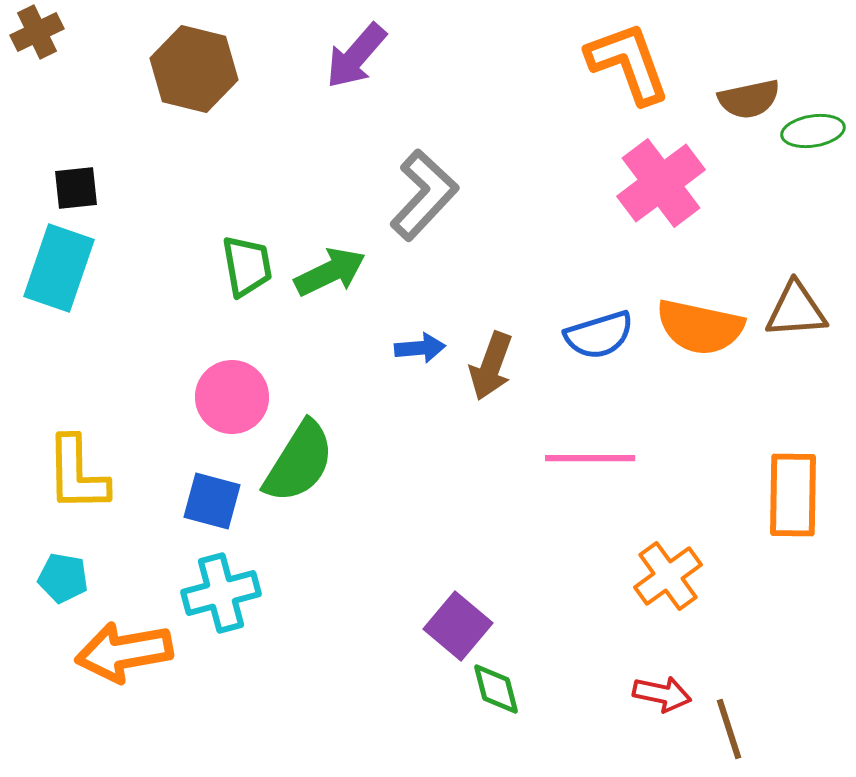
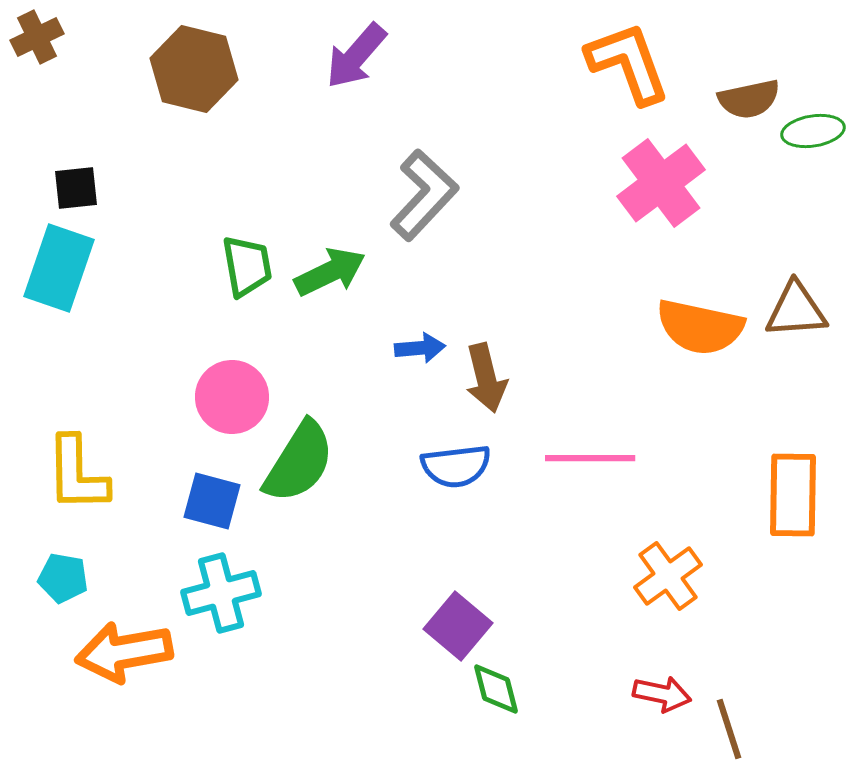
brown cross: moved 5 px down
blue semicircle: moved 143 px left, 131 px down; rotated 10 degrees clockwise
brown arrow: moved 5 px left, 12 px down; rotated 34 degrees counterclockwise
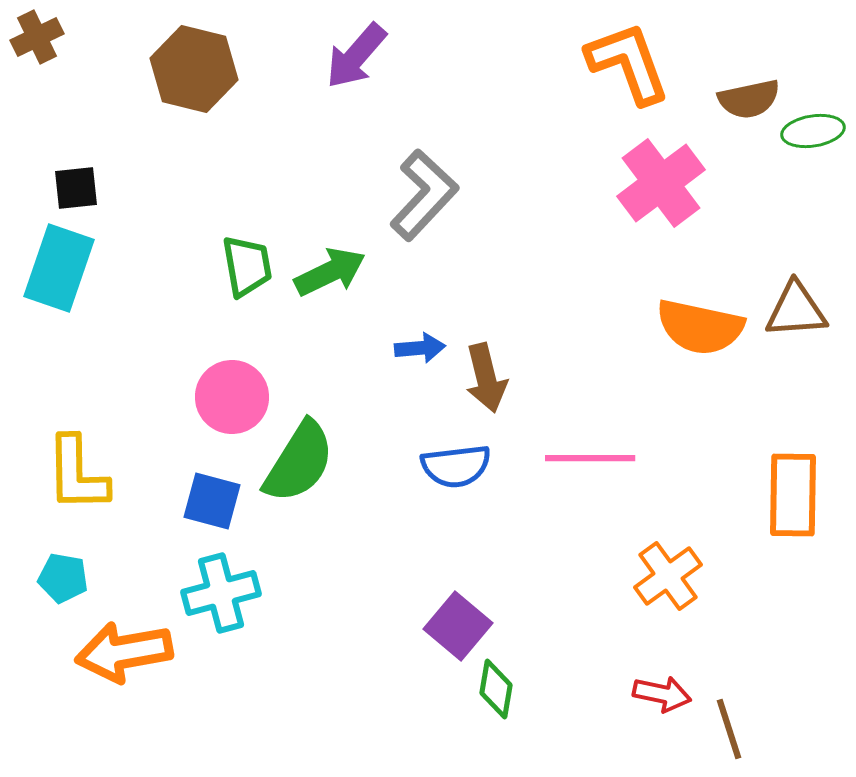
green diamond: rotated 24 degrees clockwise
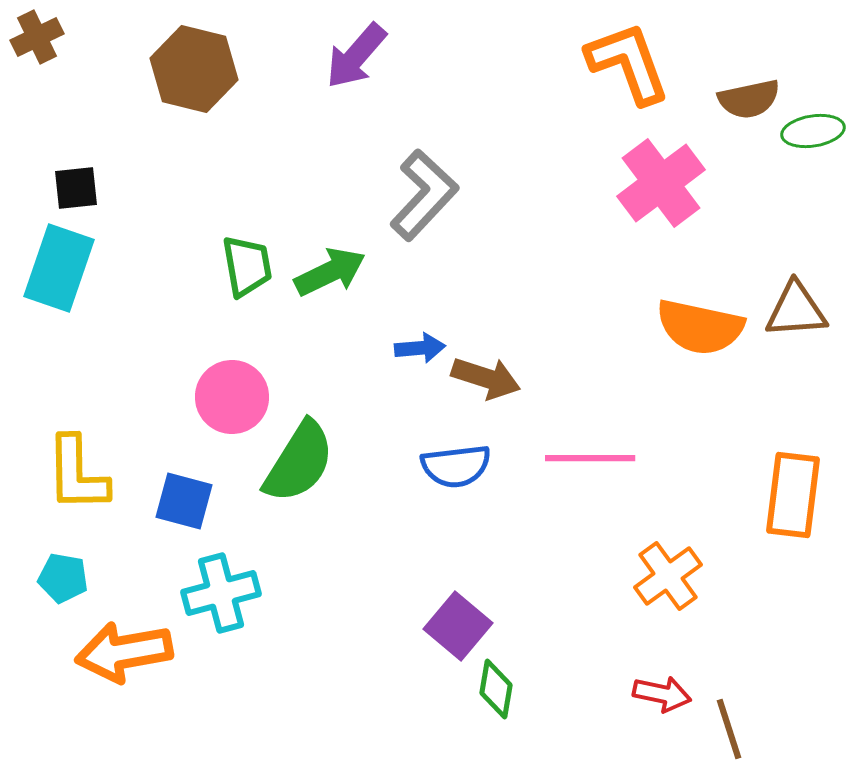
brown arrow: rotated 58 degrees counterclockwise
orange rectangle: rotated 6 degrees clockwise
blue square: moved 28 px left
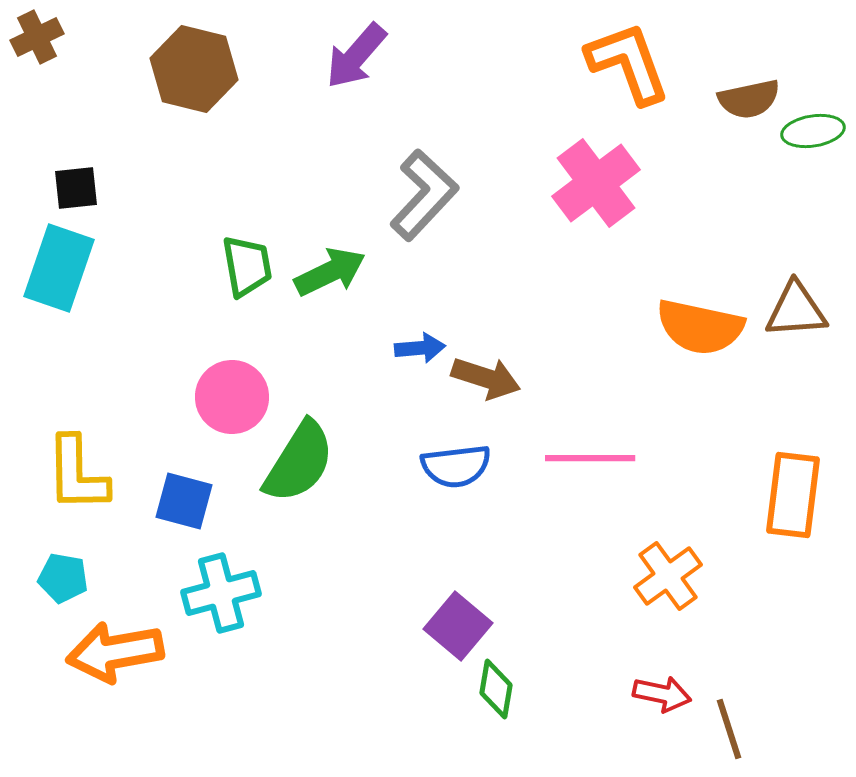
pink cross: moved 65 px left
orange arrow: moved 9 px left
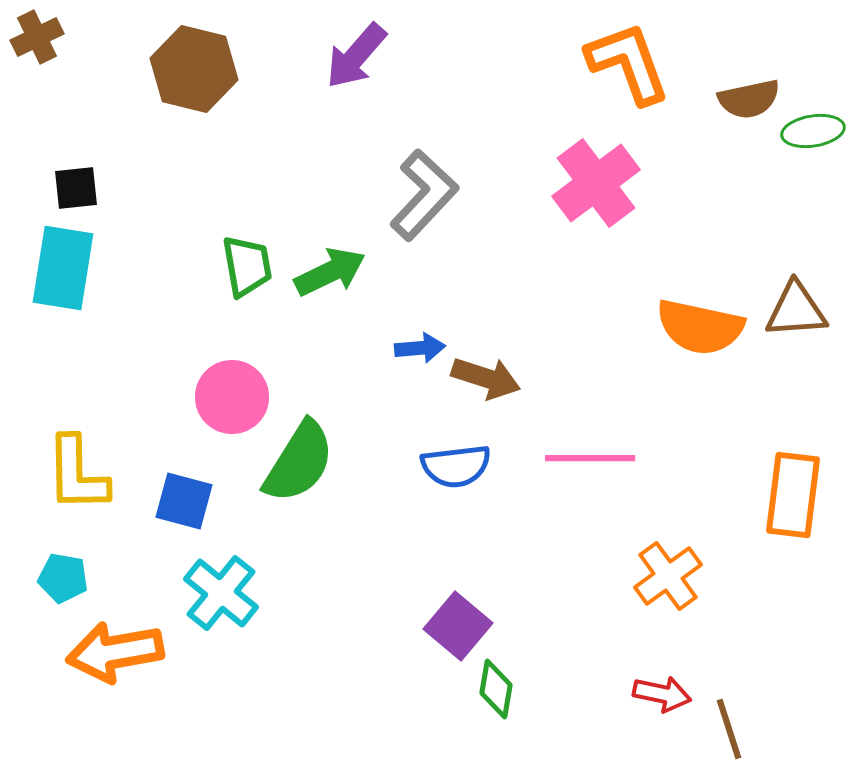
cyan rectangle: moved 4 px right; rotated 10 degrees counterclockwise
cyan cross: rotated 36 degrees counterclockwise
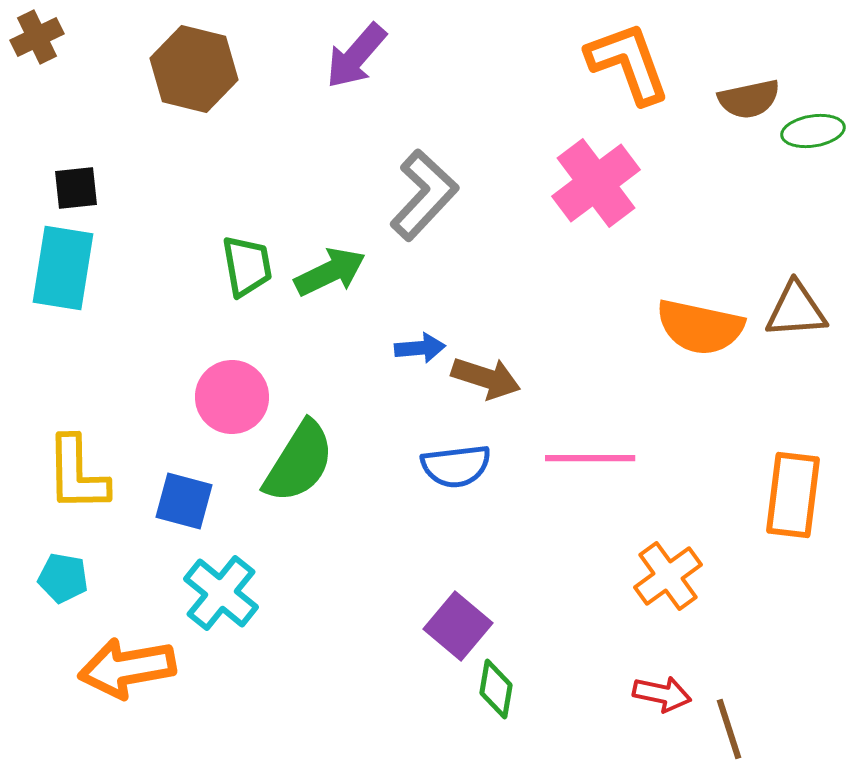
orange arrow: moved 12 px right, 16 px down
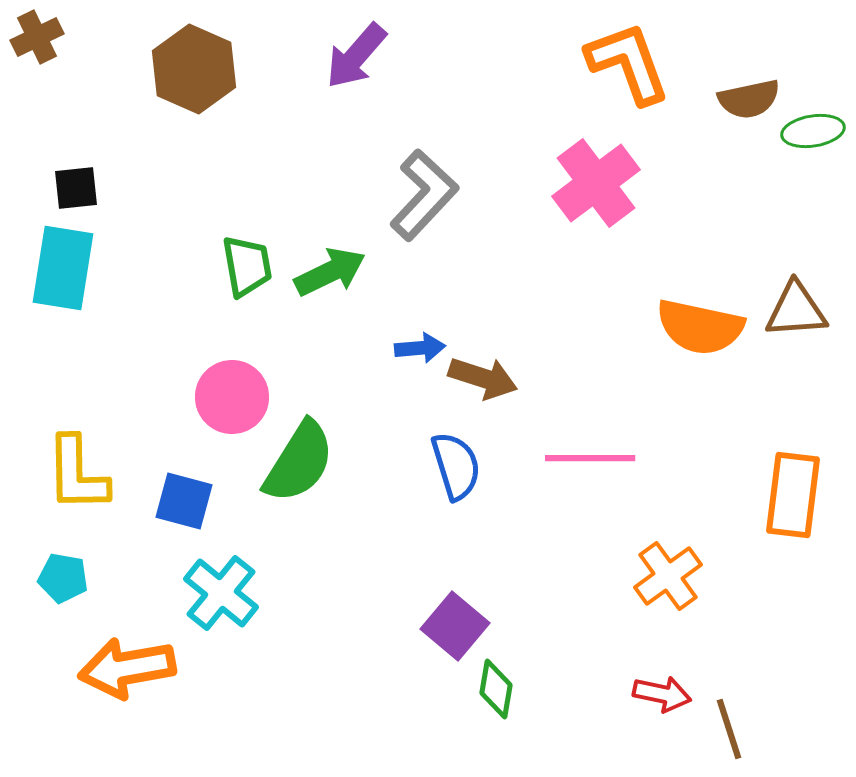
brown hexagon: rotated 10 degrees clockwise
brown arrow: moved 3 px left
blue semicircle: rotated 100 degrees counterclockwise
purple square: moved 3 px left
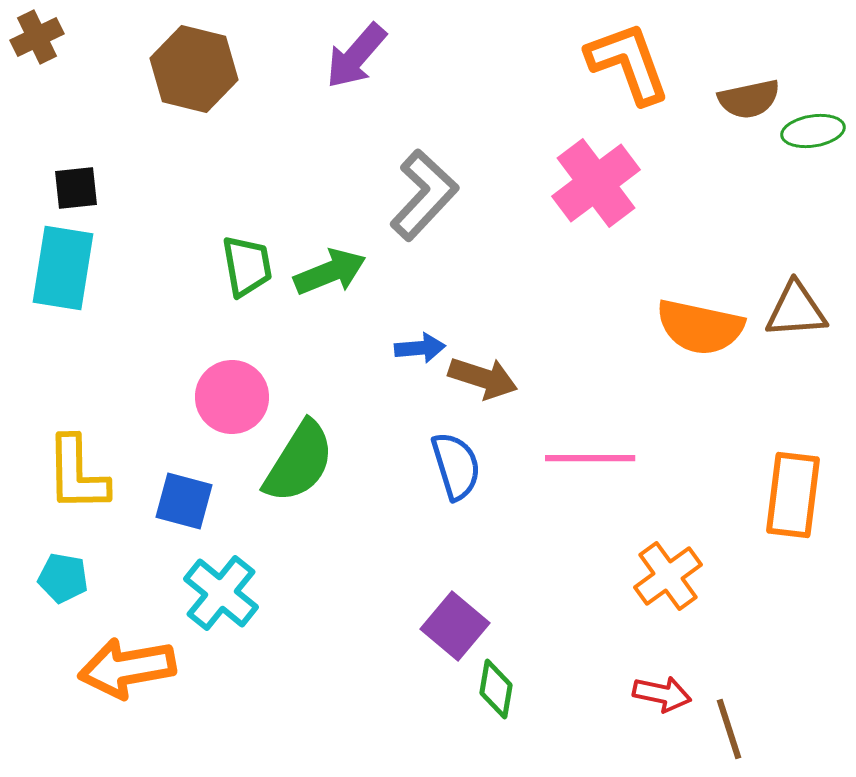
brown hexagon: rotated 10 degrees counterclockwise
green arrow: rotated 4 degrees clockwise
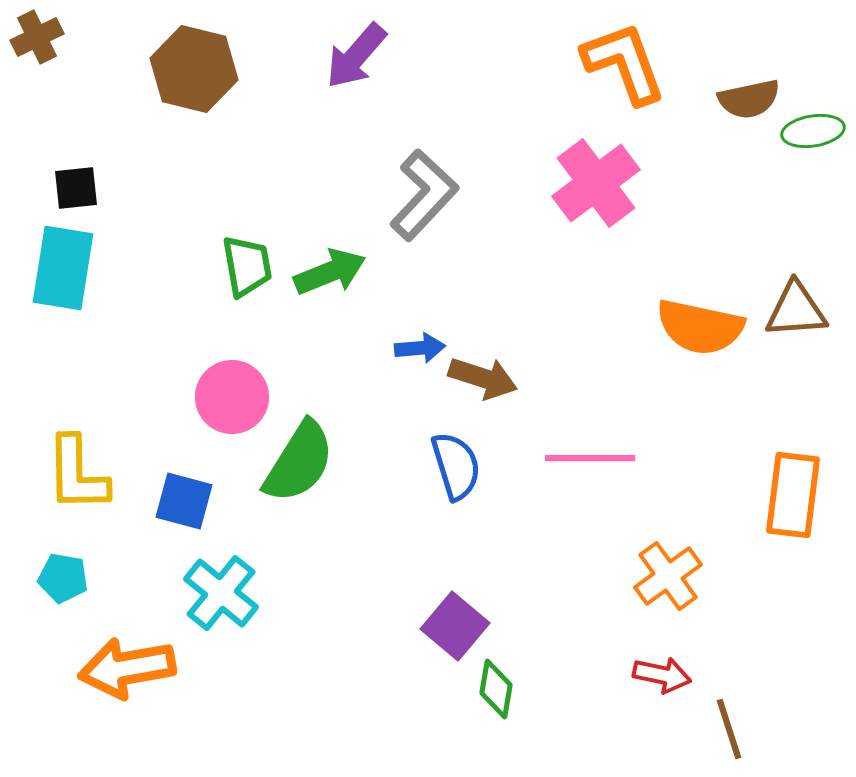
orange L-shape: moved 4 px left
red arrow: moved 19 px up
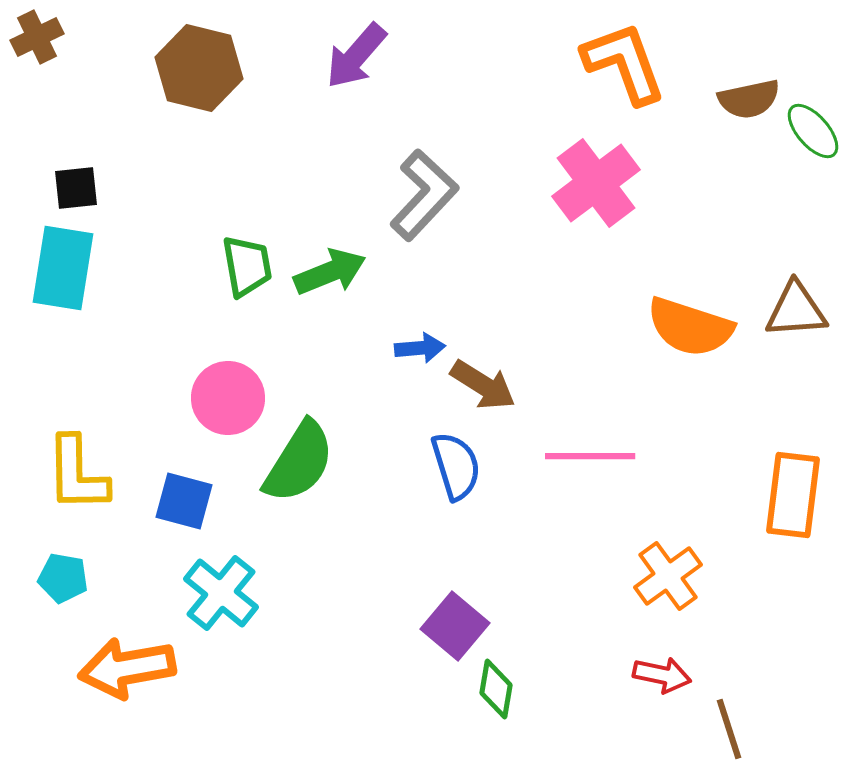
brown hexagon: moved 5 px right, 1 px up
green ellipse: rotated 58 degrees clockwise
orange semicircle: moved 10 px left; rotated 6 degrees clockwise
brown arrow: moved 7 px down; rotated 14 degrees clockwise
pink circle: moved 4 px left, 1 px down
pink line: moved 2 px up
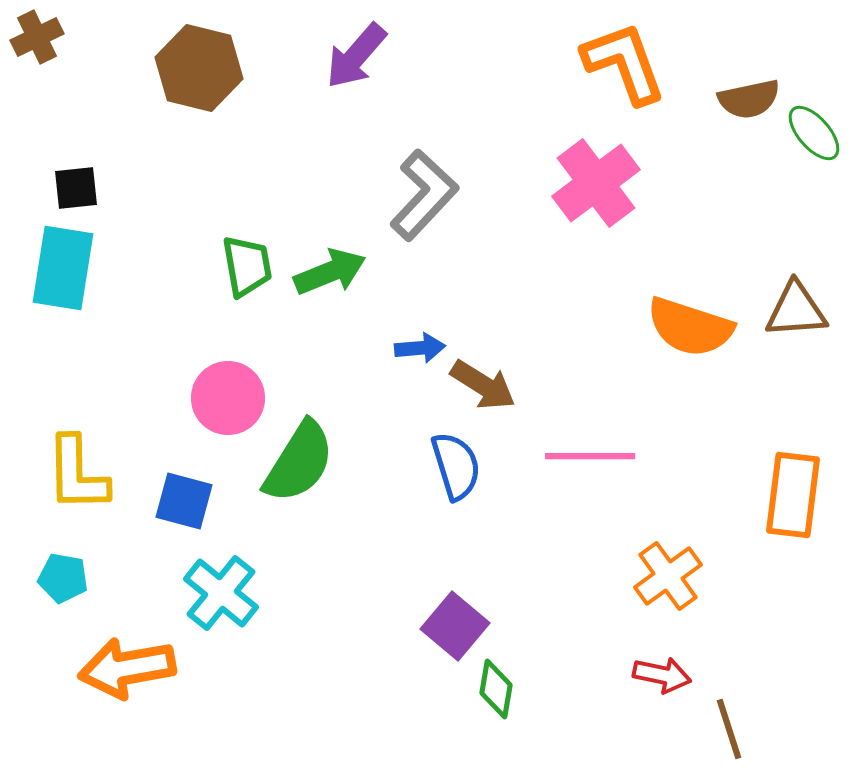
green ellipse: moved 1 px right, 2 px down
